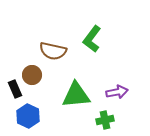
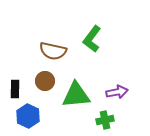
brown circle: moved 13 px right, 6 px down
black rectangle: rotated 24 degrees clockwise
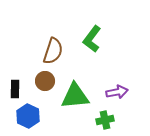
brown semicircle: rotated 84 degrees counterclockwise
green triangle: moved 1 px left, 1 px down
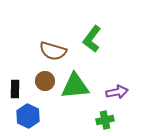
brown semicircle: rotated 88 degrees clockwise
green triangle: moved 10 px up
